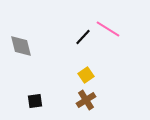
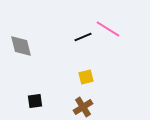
black line: rotated 24 degrees clockwise
yellow square: moved 2 px down; rotated 21 degrees clockwise
brown cross: moved 3 px left, 7 px down
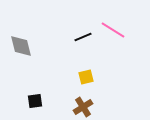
pink line: moved 5 px right, 1 px down
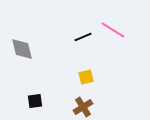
gray diamond: moved 1 px right, 3 px down
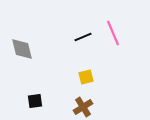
pink line: moved 3 px down; rotated 35 degrees clockwise
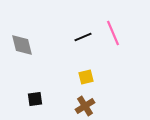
gray diamond: moved 4 px up
black square: moved 2 px up
brown cross: moved 2 px right, 1 px up
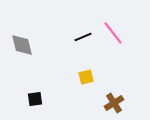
pink line: rotated 15 degrees counterclockwise
brown cross: moved 29 px right, 3 px up
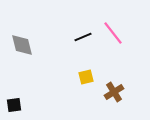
black square: moved 21 px left, 6 px down
brown cross: moved 11 px up
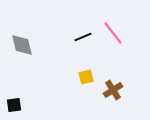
brown cross: moved 1 px left, 2 px up
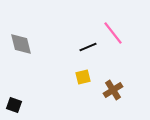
black line: moved 5 px right, 10 px down
gray diamond: moved 1 px left, 1 px up
yellow square: moved 3 px left
black square: rotated 28 degrees clockwise
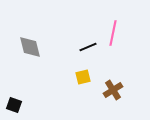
pink line: rotated 50 degrees clockwise
gray diamond: moved 9 px right, 3 px down
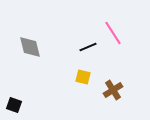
pink line: rotated 45 degrees counterclockwise
yellow square: rotated 28 degrees clockwise
